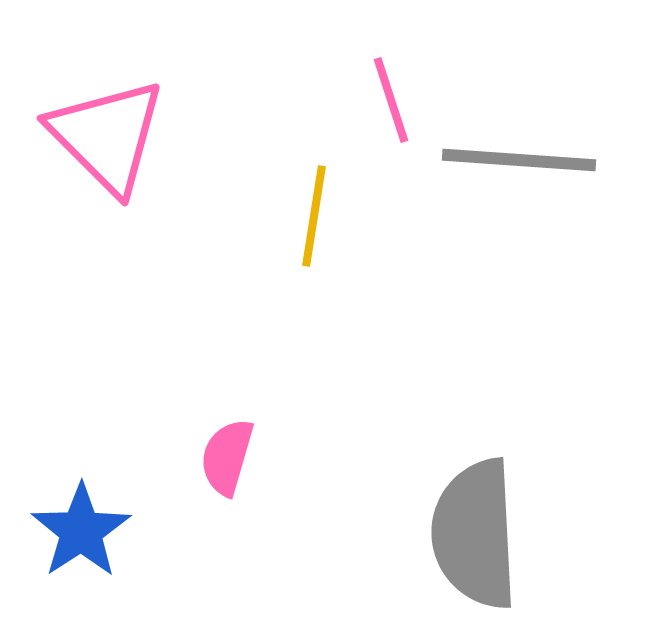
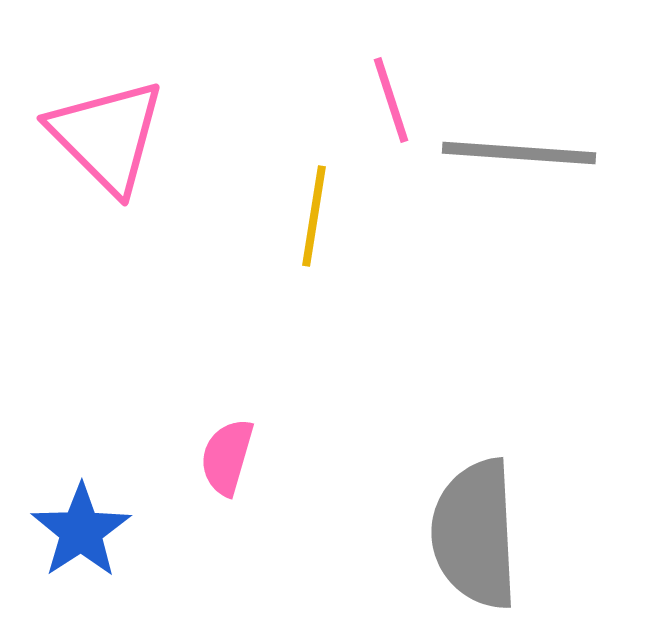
gray line: moved 7 px up
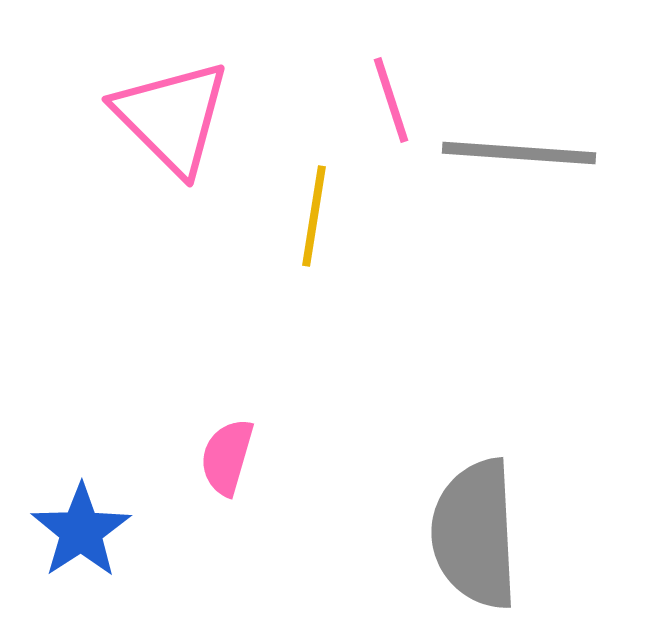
pink triangle: moved 65 px right, 19 px up
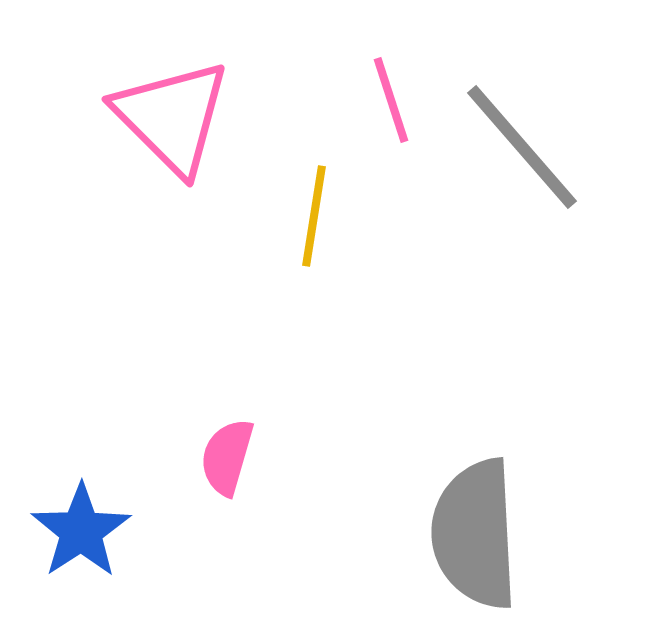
gray line: moved 3 px right, 6 px up; rotated 45 degrees clockwise
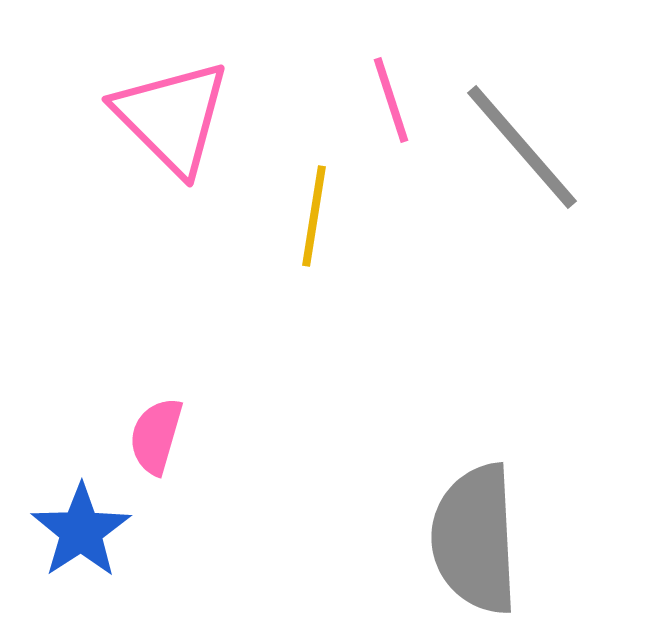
pink semicircle: moved 71 px left, 21 px up
gray semicircle: moved 5 px down
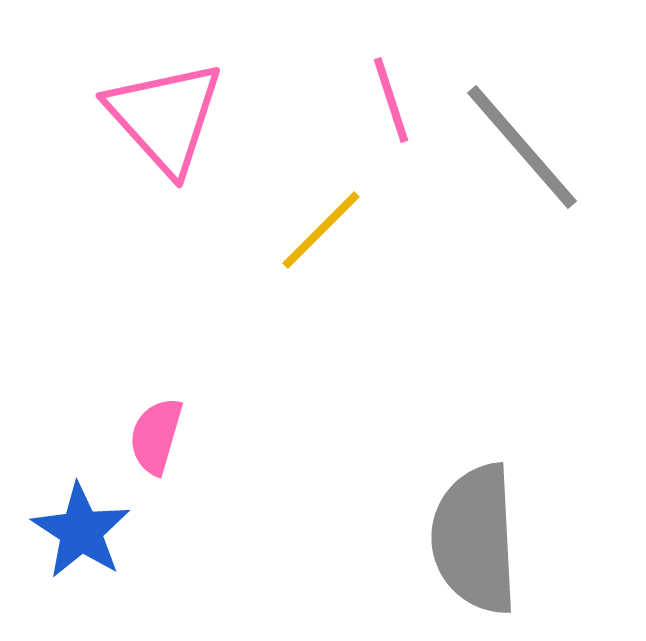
pink triangle: moved 7 px left; rotated 3 degrees clockwise
yellow line: moved 7 px right, 14 px down; rotated 36 degrees clockwise
blue star: rotated 6 degrees counterclockwise
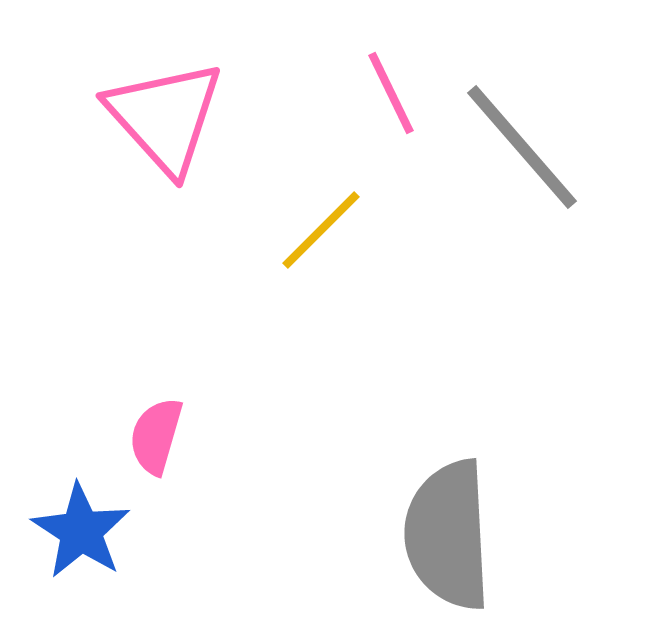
pink line: moved 7 px up; rotated 8 degrees counterclockwise
gray semicircle: moved 27 px left, 4 px up
